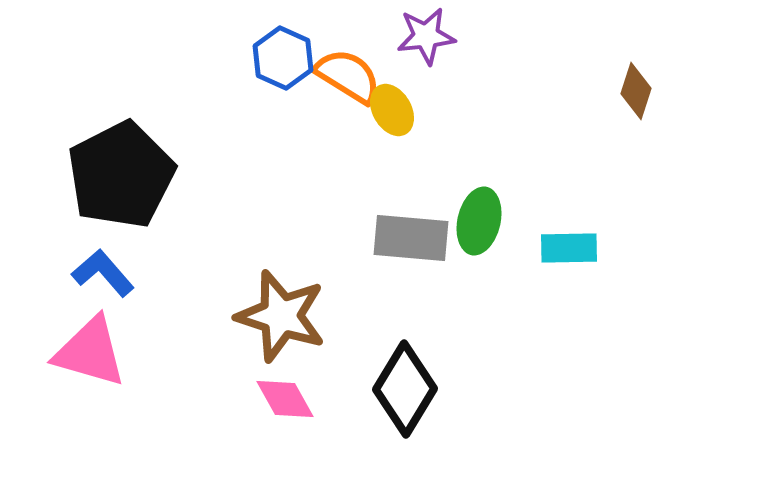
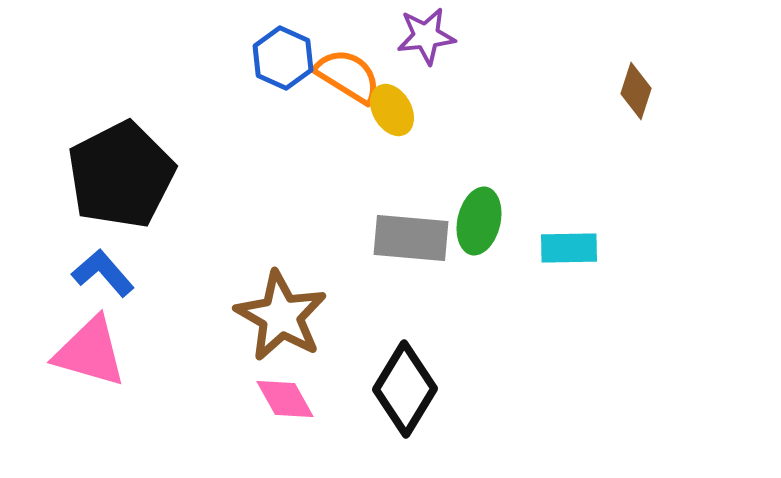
brown star: rotated 12 degrees clockwise
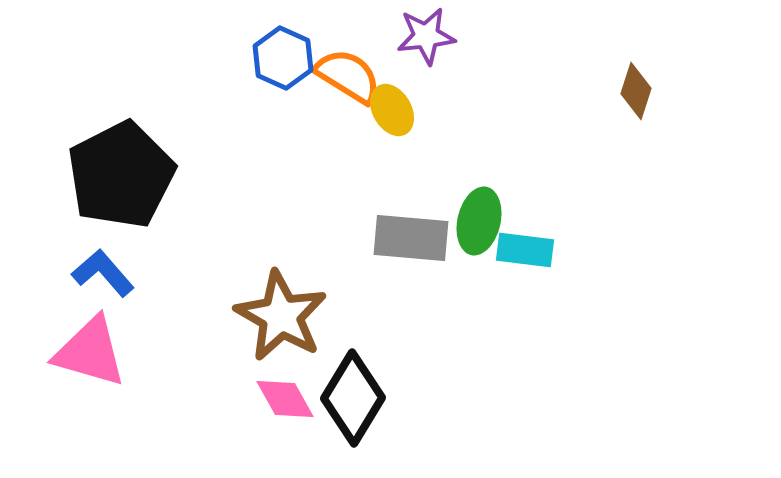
cyan rectangle: moved 44 px left, 2 px down; rotated 8 degrees clockwise
black diamond: moved 52 px left, 9 px down
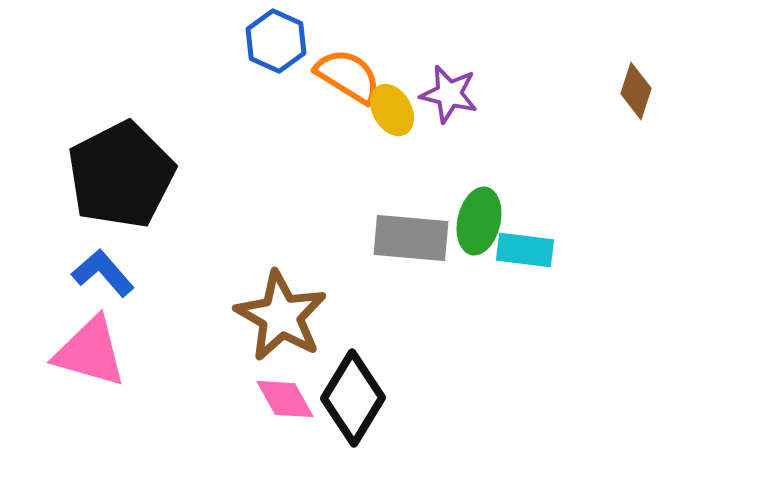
purple star: moved 23 px right, 58 px down; rotated 20 degrees clockwise
blue hexagon: moved 7 px left, 17 px up
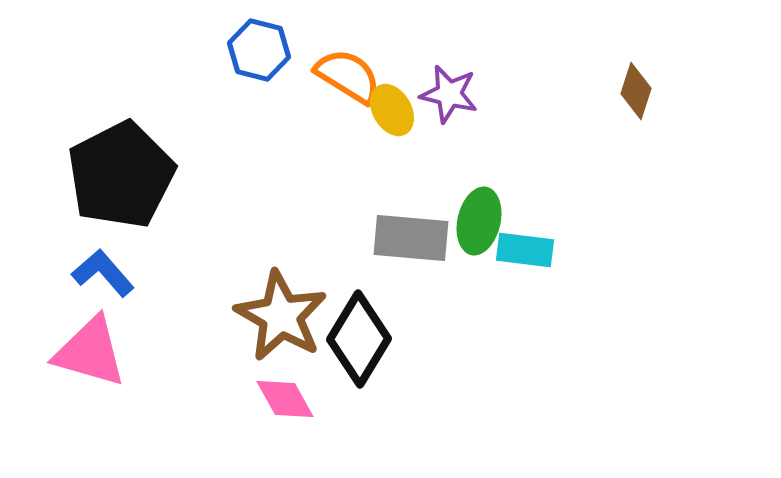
blue hexagon: moved 17 px left, 9 px down; rotated 10 degrees counterclockwise
black diamond: moved 6 px right, 59 px up
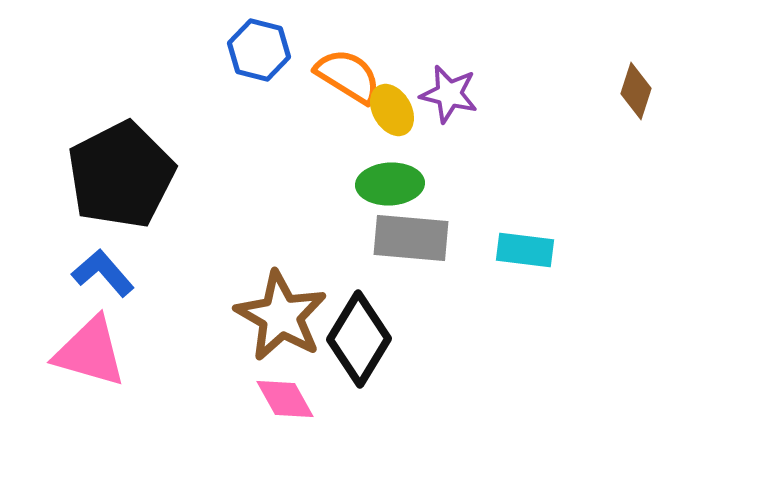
green ellipse: moved 89 px left, 37 px up; rotated 74 degrees clockwise
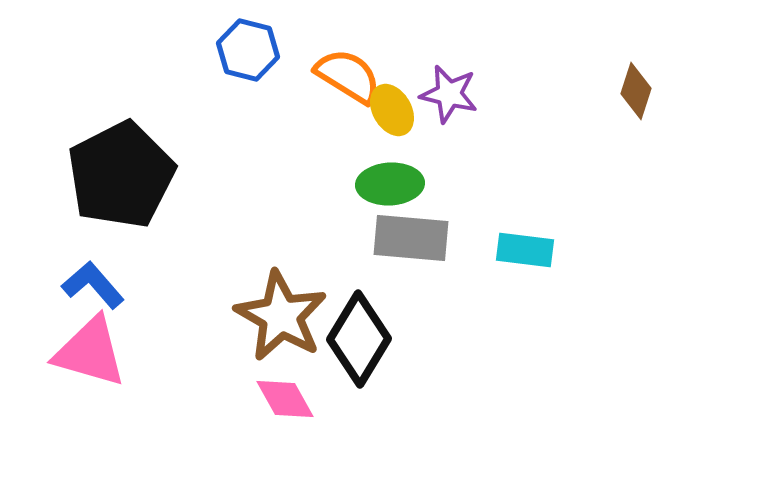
blue hexagon: moved 11 px left
blue L-shape: moved 10 px left, 12 px down
